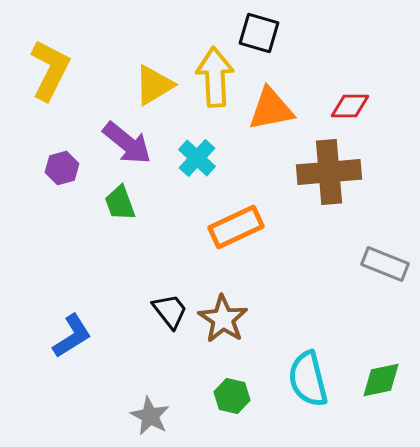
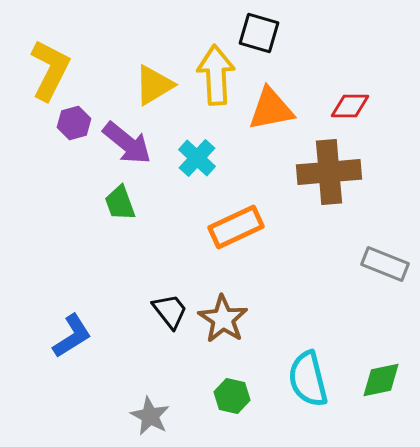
yellow arrow: moved 1 px right, 2 px up
purple hexagon: moved 12 px right, 45 px up
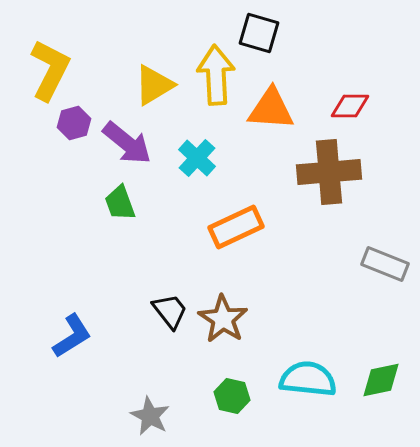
orange triangle: rotated 15 degrees clockwise
cyan semicircle: rotated 110 degrees clockwise
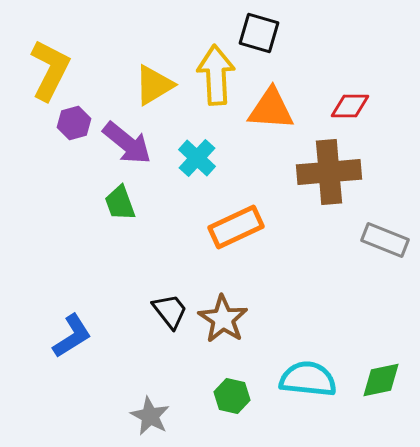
gray rectangle: moved 24 px up
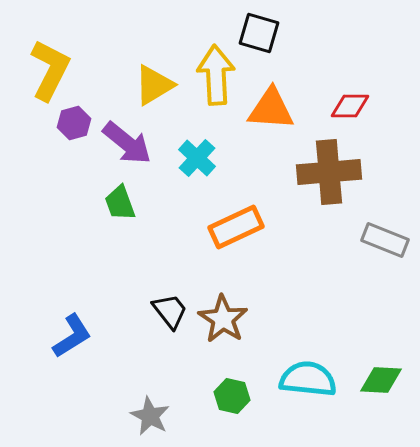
green diamond: rotated 15 degrees clockwise
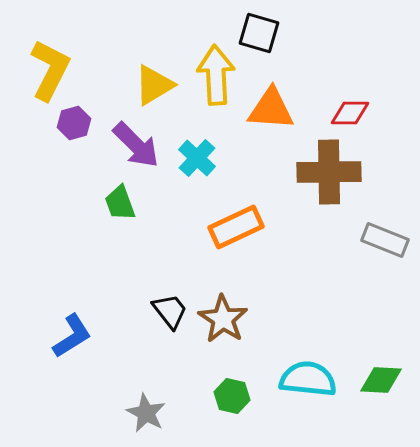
red diamond: moved 7 px down
purple arrow: moved 9 px right, 2 px down; rotated 6 degrees clockwise
brown cross: rotated 4 degrees clockwise
gray star: moved 4 px left, 3 px up
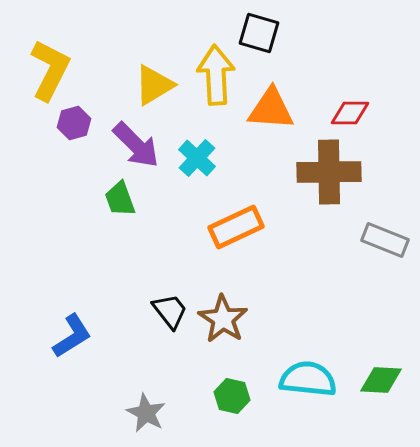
green trapezoid: moved 4 px up
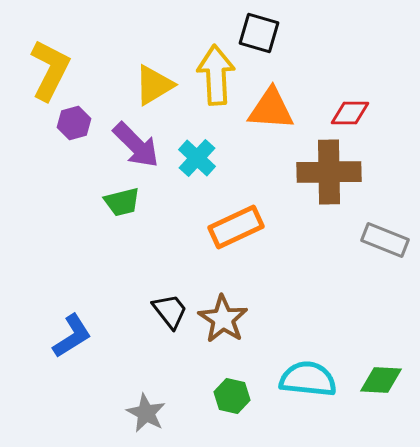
green trapezoid: moved 2 px right, 3 px down; rotated 84 degrees counterclockwise
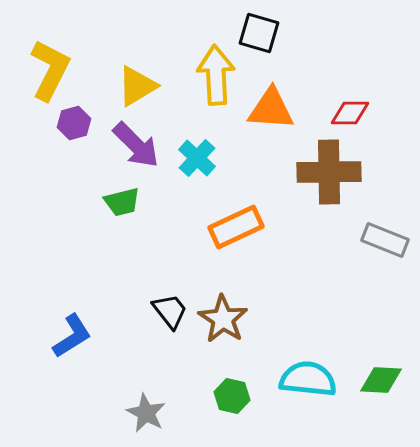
yellow triangle: moved 17 px left, 1 px down
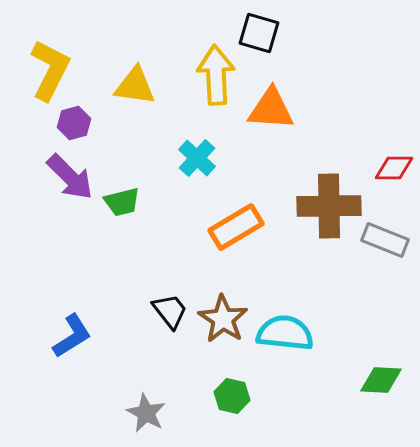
yellow triangle: moved 2 px left; rotated 39 degrees clockwise
red diamond: moved 44 px right, 55 px down
purple arrow: moved 66 px left, 32 px down
brown cross: moved 34 px down
orange rectangle: rotated 6 degrees counterclockwise
cyan semicircle: moved 23 px left, 46 px up
